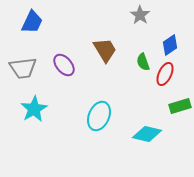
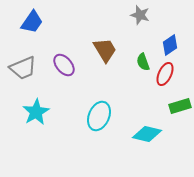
gray star: rotated 18 degrees counterclockwise
blue trapezoid: rotated 10 degrees clockwise
gray trapezoid: rotated 16 degrees counterclockwise
cyan star: moved 2 px right, 3 px down
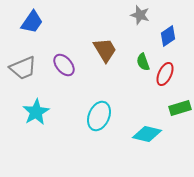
blue diamond: moved 2 px left, 9 px up
green rectangle: moved 2 px down
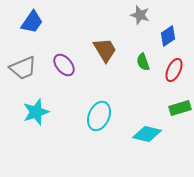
red ellipse: moved 9 px right, 4 px up
cyan star: rotated 12 degrees clockwise
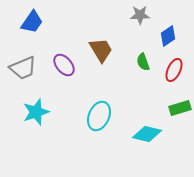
gray star: rotated 18 degrees counterclockwise
brown trapezoid: moved 4 px left
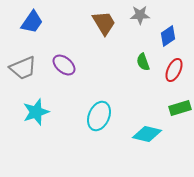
brown trapezoid: moved 3 px right, 27 px up
purple ellipse: rotated 10 degrees counterclockwise
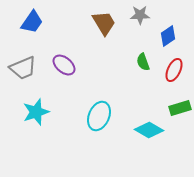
cyan diamond: moved 2 px right, 4 px up; rotated 16 degrees clockwise
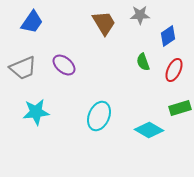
cyan star: rotated 12 degrees clockwise
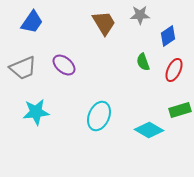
green rectangle: moved 2 px down
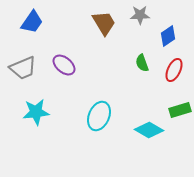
green semicircle: moved 1 px left, 1 px down
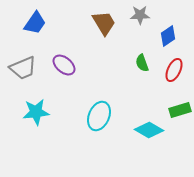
blue trapezoid: moved 3 px right, 1 px down
